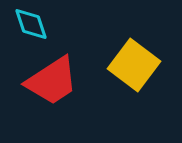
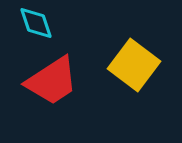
cyan diamond: moved 5 px right, 1 px up
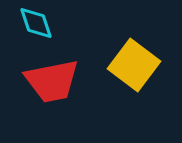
red trapezoid: rotated 22 degrees clockwise
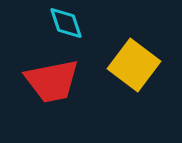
cyan diamond: moved 30 px right
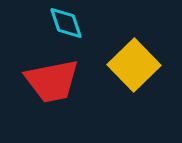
yellow square: rotated 9 degrees clockwise
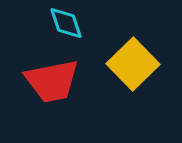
yellow square: moved 1 px left, 1 px up
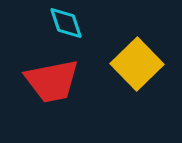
yellow square: moved 4 px right
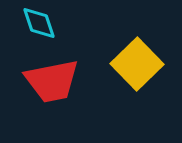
cyan diamond: moved 27 px left
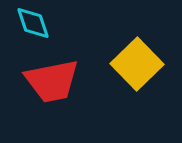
cyan diamond: moved 6 px left
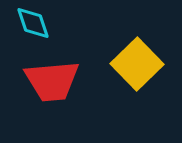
red trapezoid: rotated 6 degrees clockwise
